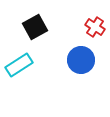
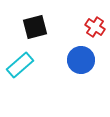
black square: rotated 15 degrees clockwise
cyan rectangle: moved 1 px right; rotated 8 degrees counterclockwise
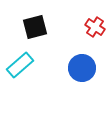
blue circle: moved 1 px right, 8 px down
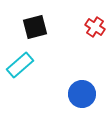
blue circle: moved 26 px down
